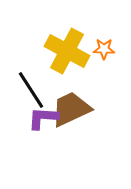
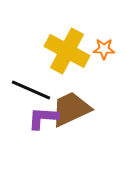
black line: rotated 33 degrees counterclockwise
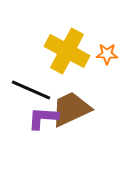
orange star: moved 3 px right, 5 px down
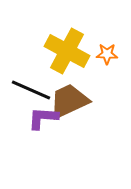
brown trapezoid: moved 2 px left, 8 px up
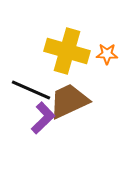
yellow cross: rotated 12 degrees counterclockwise
purple L-shape: rotated 132 degrees clockwise
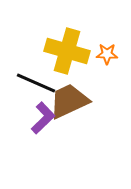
black line: moved 5 px right, 7 px up
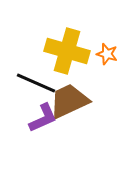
orange star: rotated 15 degrees clockwise
purple L-shape: rotated 20 degrees clockwise
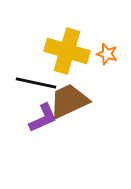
black line: rotated 12 degrees counterclockwise
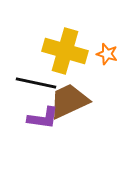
yellow cross: moved 2 px left
purple L-shape: rotated 32 degrees clockwise
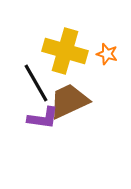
black line: rotated 48 degrees clockwise
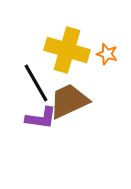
yellow cross: moved 2 px right, 1 px up
purple L-shape: moved 2 px left
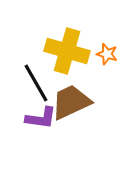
yellow cross: moved 1 px down
brown trapezoid: moved 2 px right, 1 px down
